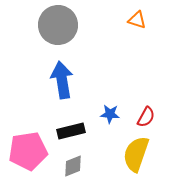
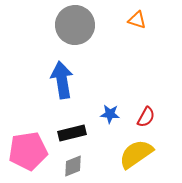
gray circle: moved 17 px right
black rectangle: moved 1 px right, 2 px down
yellow semicircle: rotated 36 degrees clockwise
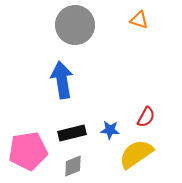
orange triangle: moved 2 px right
blue star: moved 16 px down
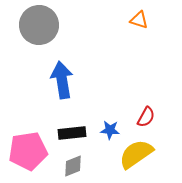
gray circle: moved 36 px left
black rectangle: rotated 8 degrees clockwise
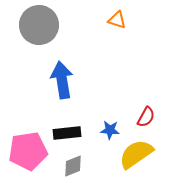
orange triangle: moved 22 px left
black rectangle: moved 5 px left
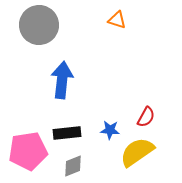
blue arrow: rotated 15 degrees clockwise
yellow semicircle: moved 1 px right, 2 px up
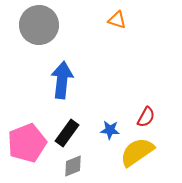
black rectangle: rotated 48 degrees counterclockwise
pink pentagon: moved 1 px left, 8 px up; rotated 12 degrees counterclockwise
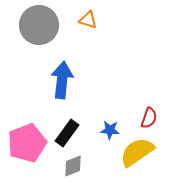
orange triangle: moved 29 px left
red semicircle: moved 3 px right, 1 px down; rotated 10 degrees counterclockwise
